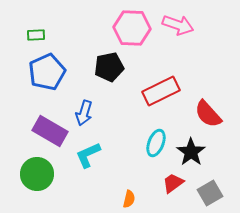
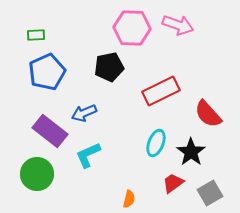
blue arrow: rotated 50 degrees clockwise
purple rectangle: rotated 8 degrees clockwise
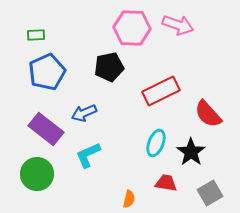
purple rectangle: moved 4 px left, 2 px up
red trapezoid: moved 7 px left; rotated 45 degrees clockwise
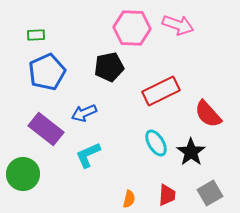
cyan ellipse: rotated 52 degrees counterclockwise
green circle: moved 14 px left
red trapezoid: moved 1 px right, 12 px down; rotated 85 degrees clockwise
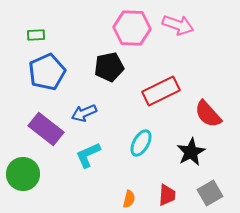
cyan ellipse: moved 15 px left; rotated 60 degrees clockwise
black star: rotated 8 degrees clockwise
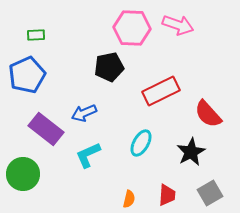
blue pentagon: moved 20 px left, 3 px down
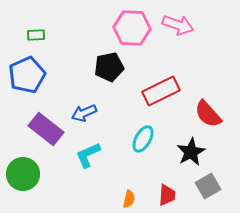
cyan ellipse: moved 2 px right, 4 px up
gray square: moved 2 px left, 7 px up
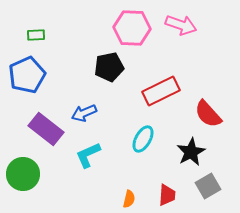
pink arrow: moved 3 px right
